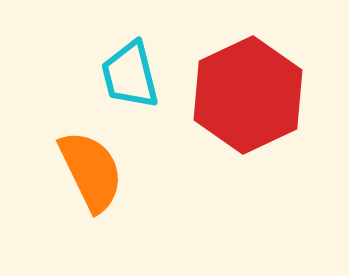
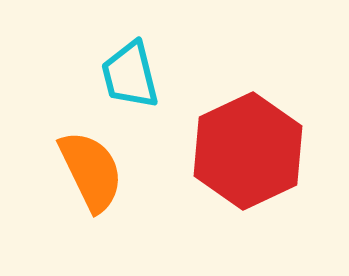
red hexagon: moved 56 px down
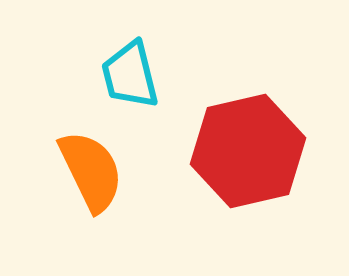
red hexagon: rotated 12 degrees clockwise
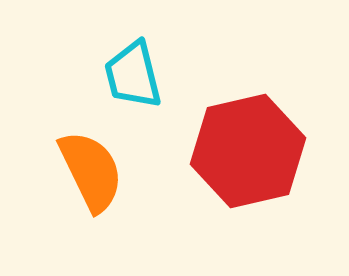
cyan trapezoid: moved 3 px right
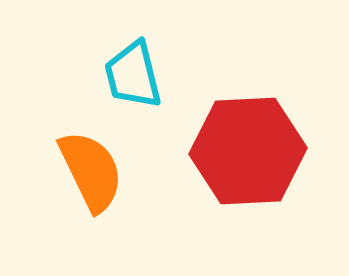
red hexagon: rotated 10 degrees clockwise
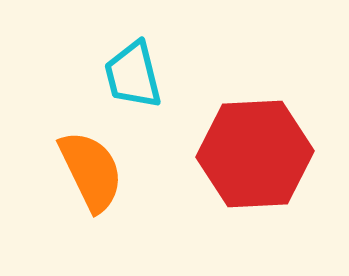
red hexagon: moved 7 px right, 3 px down
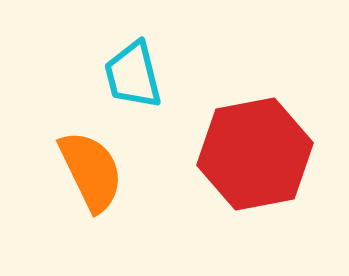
red hexagon: rotated 8 degrees counterclockwise
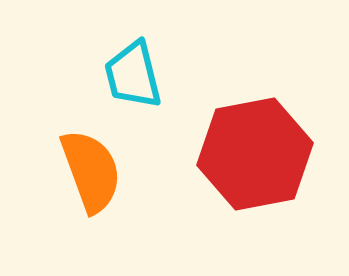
orange semicircle: rotated 6 degrees clockwise
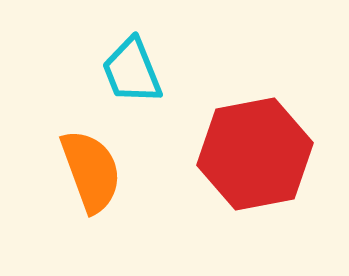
cyan trapezoid: moved 1 px left, 4 px up; rotated 8 degrees counterclockwise
